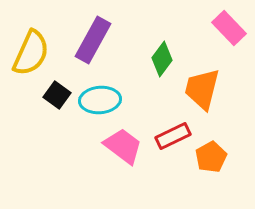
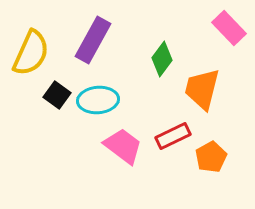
cyan ellipse: moved 2 px left
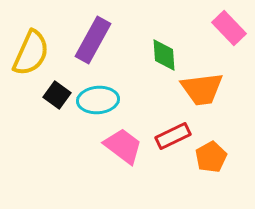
green diamond: moved 2 px right, 4 px up; rotated 40 degrees counterclockwise
orange trapezoid: rotated 111 degrees counterclockwise
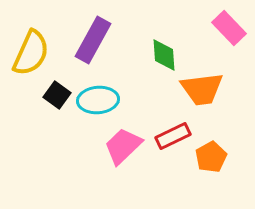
pink trapezoid: rotated 81 degrees counterclockwise
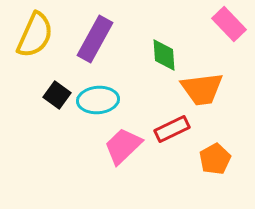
pink rectangle: moved 4 px up
purple rectangle: moved 2 px right, 1 px up
yellow semicircle: moved 4 px right, 18 px up
red rectangle: moved 1 px left, 7 px up
orange pentagon: moved 4 px right, 2 px down
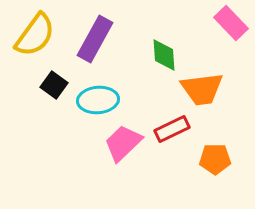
pink rectangle: moved 2 px right, 1 px up
yellow semicircle: rotated 12 degrees clockwise
black square: moved 3 px left, 10 px up
pink trapezoid: moved 3 px up
orange pentagon: rotated 28 degrees clockwise
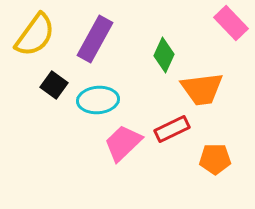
green diamond: rotated 28 degrees clockwise
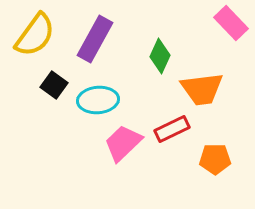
green diamond: moved 4 px left, 1 px down
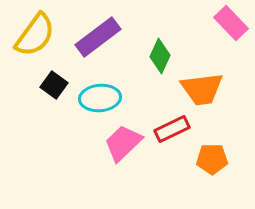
purple rectangle: moved 3 px right, 2 px up; rotated 24 degrees clockwise
cyan ellipse: moved 2 px right, 2 px up
orange pentagon: moved 3 px left
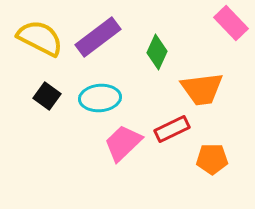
yellow semicircle: moved 5 px right, 3 px down; rotated 99 degrees counterclockwise
green diamond: moved 3 px left, 4 px up
black square: moved 7 px left, 11 px down
